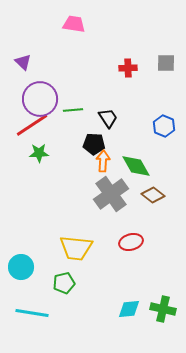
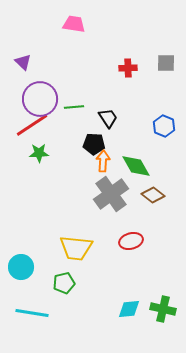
green line: moved 1 px right, 3 px up
red ellipse: moved 1 px up
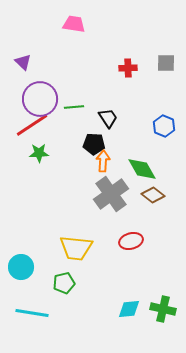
green diamond: moved 6 px right, 3 px down
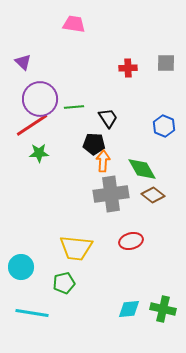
gray cross: rotated 28 degrees clockwise
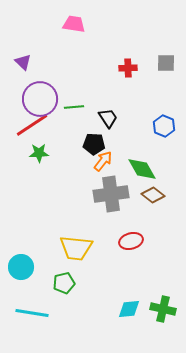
orange arrow: rotated 35 degrees clockwise
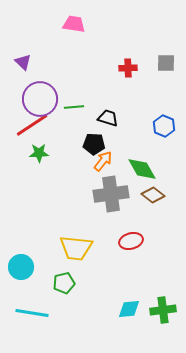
black trapezoid: rotated 40 degrees counterclockwise
green cross: moved 1 px down; rotated 20 degrees counterclockwise
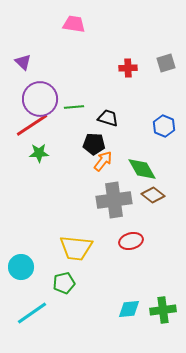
gray square: rotated 18 degrees counterclockwise
gray cross: moved 3 px right, 6 px down
cyan line: rotated 44 degrees counterclockwise
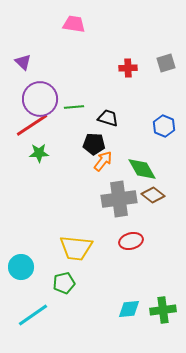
gray cross: moved 5 px right, 1 px up
cyan line: moved 1 px right, 2 px down
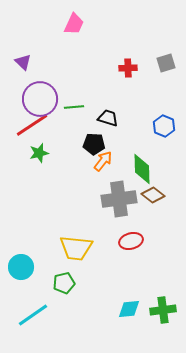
pink trapezoid: rotated 105 degrees clockwise
green star: rotated 12 degrees counterclockwise
green diamond: rotated 28 degrees clockwise
